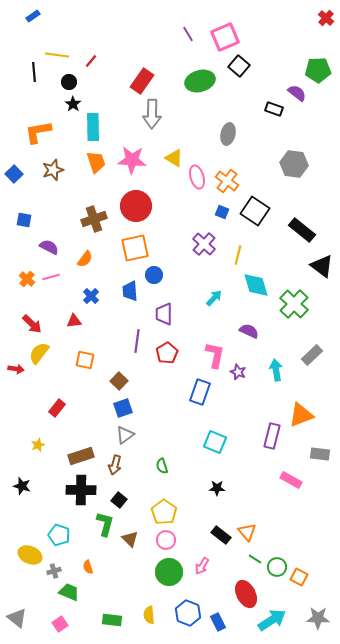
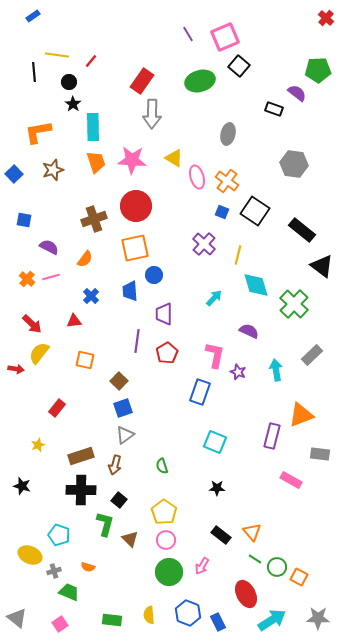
orange triangle at (247, 532): moved 5 px right
orange semicircle at (88, 567): rotated 56 degrees counterclockwise
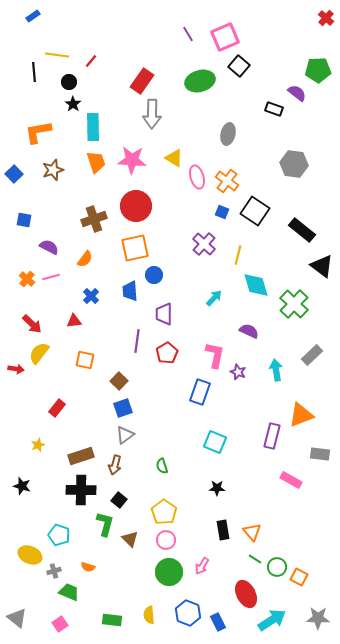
black rectangle at (221, 535): moved 2 px right, 5 px up; rotated 42 degrees clockwise
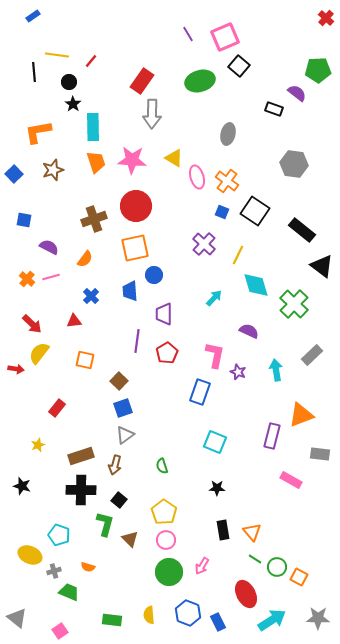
yellow line at (238, 255): rotated 12 degrees clockwise
pink square at (60, 624): moved 7 px down
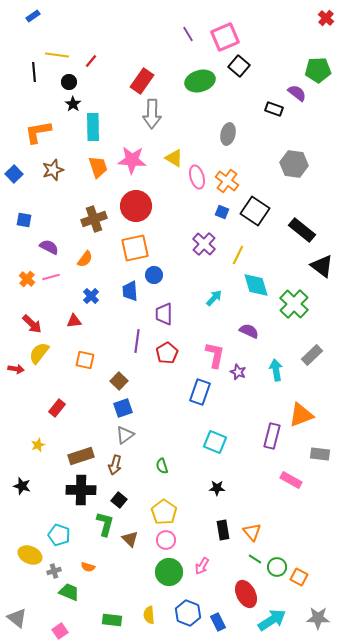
orange trapezoid at (96, 162): moved 2 px right, 5 px down
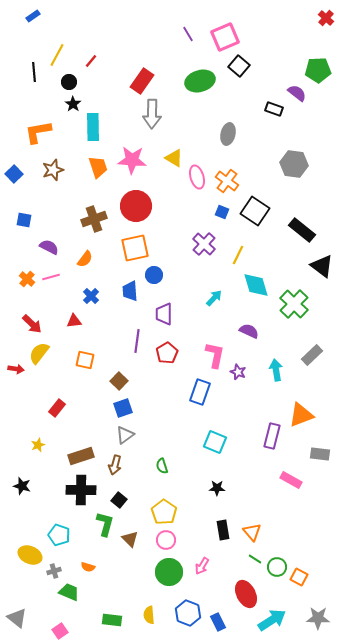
yellow line at (57, 55): rotated 70 degrees counterclockwise
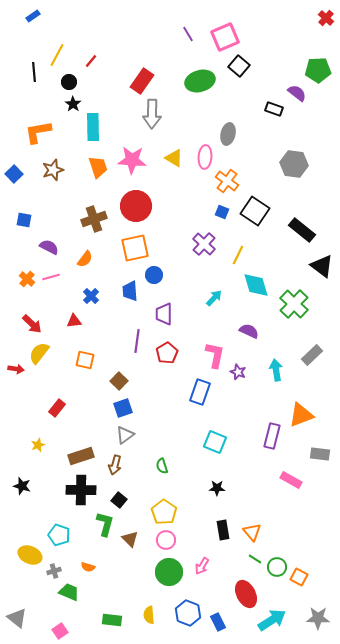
pink ellipse at (197, 177): moved 8 px right, 20 px up; rotated 20 degrees clockwise
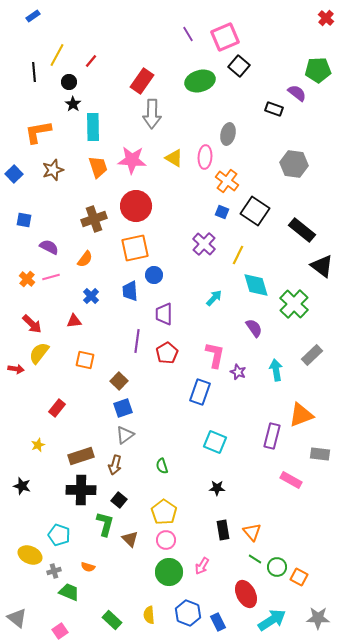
purple semicircle at (249, 331): moved 5 px right, 3 px up; rotated 30 degrees clockwise
green rectangle at (112, 620): rotated 36 degrees clockwise
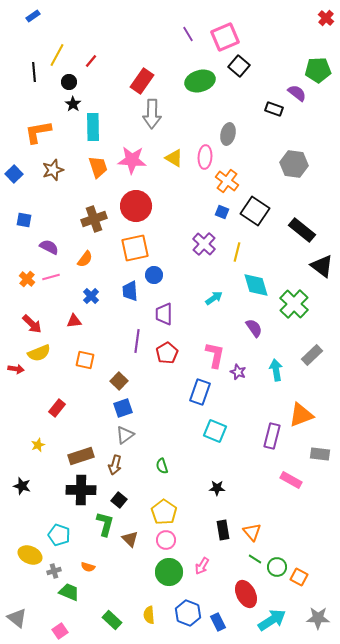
yellow line at (238, 255): moved 1 px left, 3 px up; rotated 12 degrees counterclockwise
cyan arrow at (214, 298): rotated 12 degrees clockwise
yellow semicircle at (39, 353): rotated 150 degrees counterclockwise
cyan square at (215, 442): moved 11 px up
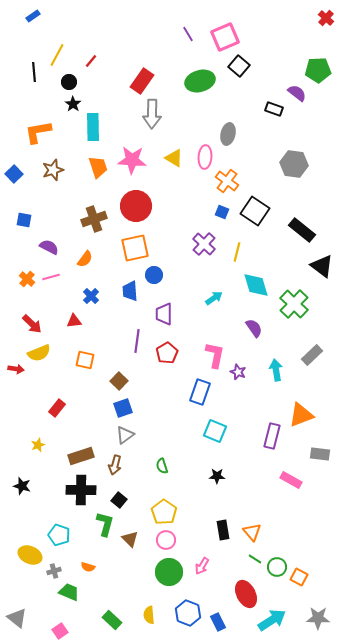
black star at (217, 488): moved 12 px up
